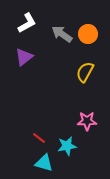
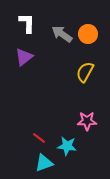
white L-shape: rotated 60 degrees counterclockwise
cyan star: rotated 18 degrees clockwise
cyan triangle: rotated 36 degrees counterclockwise
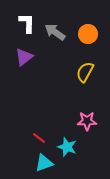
gray arrow: moved 7 px left, 2 px up
cyan star: moved 1 px down; rotated 12 degrees clockwise
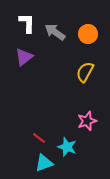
pink star: rotated 18 degrees counterclockwise
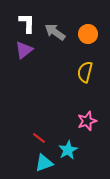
purple triangle: moved 7 px up
yellow semicircle: rotated 15 degrees counterclockwise
cyan star: moved 1 px right, 3 px down; rotated 24 degrees clockwise
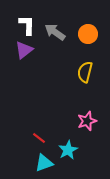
white L-shape: moved 2 px down
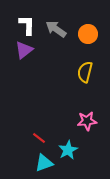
gray arrow: moved 1 px right, 3 px up
pink star: rotated 12 degrees clockwise
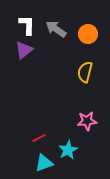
red line: rotated 64 degrees counterclockwise
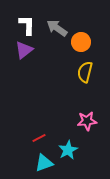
gray arrow: moved 1 px right, 1 px up
orange circle: moved 7 px left, 8 px down
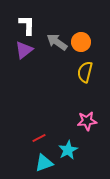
gray arrow: moved 14 px down
